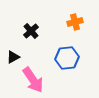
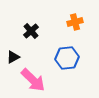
pink arrow: rotated 12 degrees counterclockwise
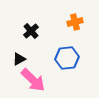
black triangle: moved 6 px right, 2 px down
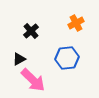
orange cross: moved 1 px right, 1 px down; rotated 14 degrees counterclockwise
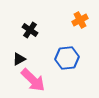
orange cross: moved 4 px right, 3 px up
black cross: moved 1 px left, 1 px up; rotated 14 degrees counterclockwise
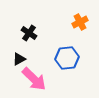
orange cross: moved 2 px down
black cross: moved 1 px left, 3 px down
pink arrow: moved 1 px right, 1 px up
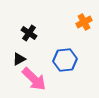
orange cross: moved 4 px right
blue hexagon: moved 2 px left, 2 px down
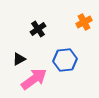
black cross: moved 9 px right, 4 px up; rotated 21 degrees clockwise
pink arrow: rotated 80 degrees counterclockwise
